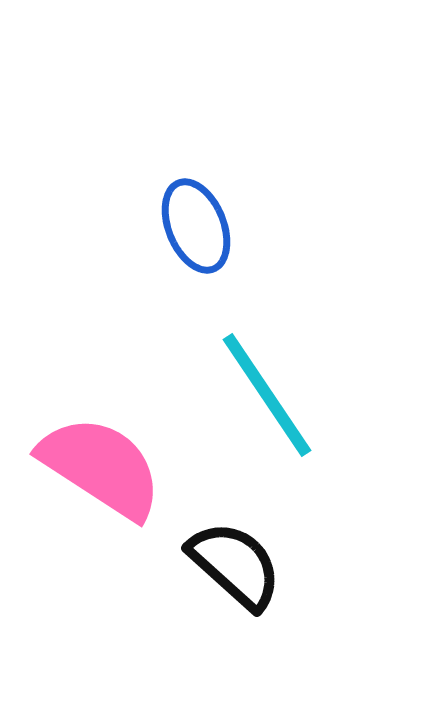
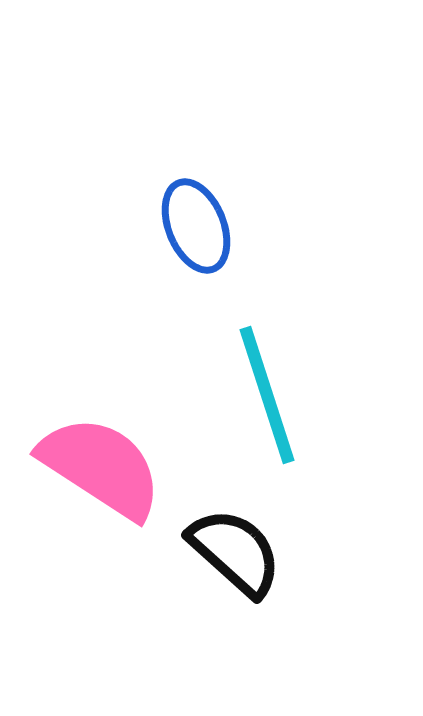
cyan line: rotated 16 degrees clockwise
black semicircle: moved 13 px up
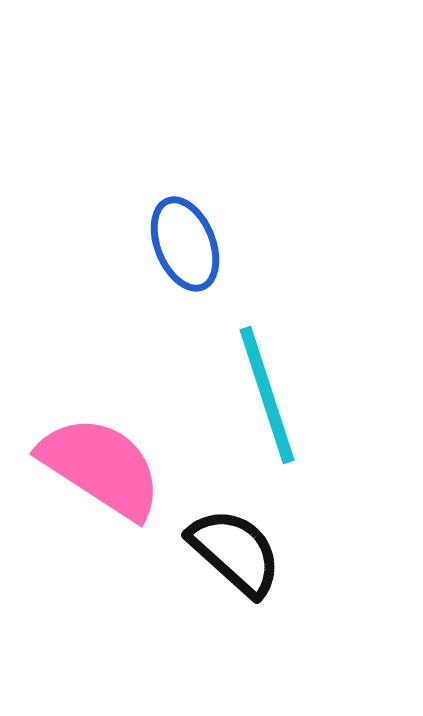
blue ellipse: moved 11 px left, 18 px down
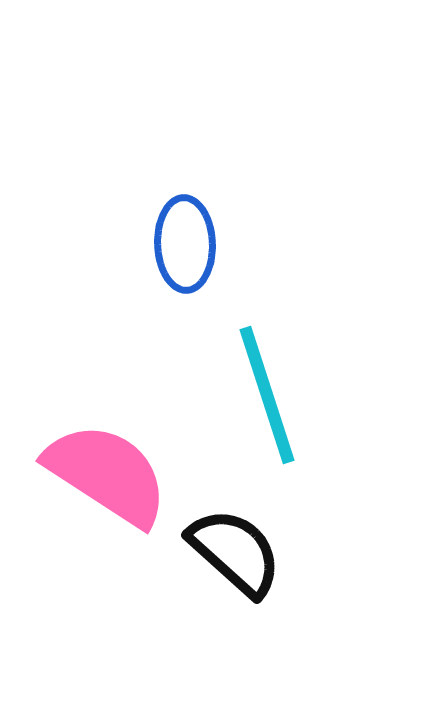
blue ellipse: rotated 20 degrees clockwise
pink semicircle: moved 6 px right, 7 px down
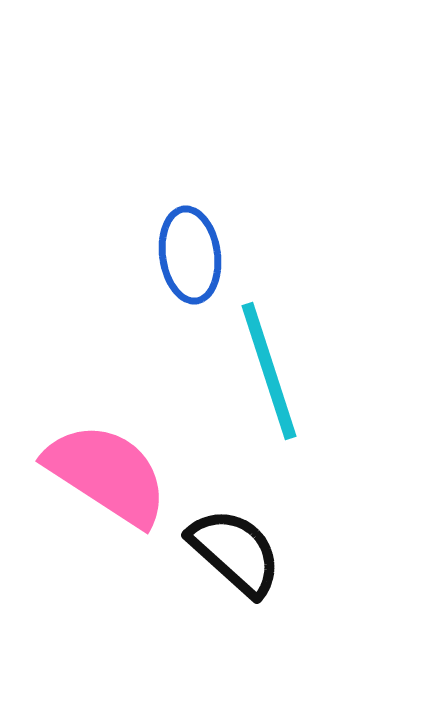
blue ellipse: moved 5 px right, 11 px down; rotated 6 degrees counterclockwise
cyan line: moved 2 px right, 24 px up
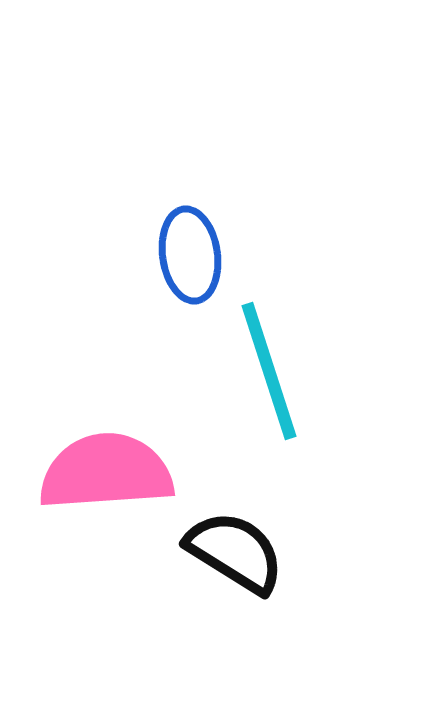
pink semicircle: moved 1 px left, 2 px up; rotated 37 degrees counterclockwise
black semicircle: rotated 10 degrees counterclockwise
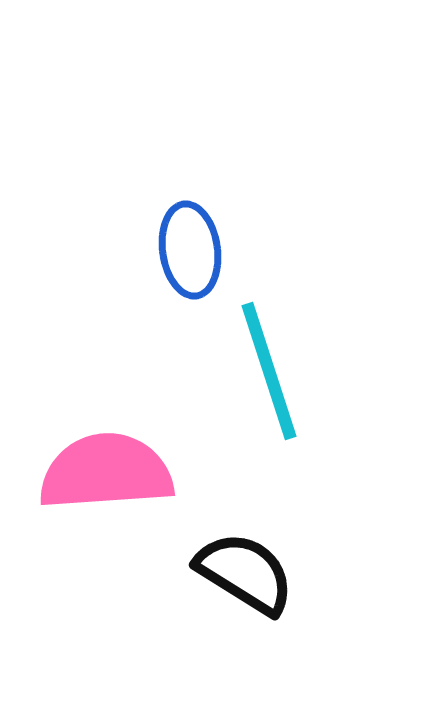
blue ellipse: moved 5 px up
black semicircle: moved 10 px right, 21 px down
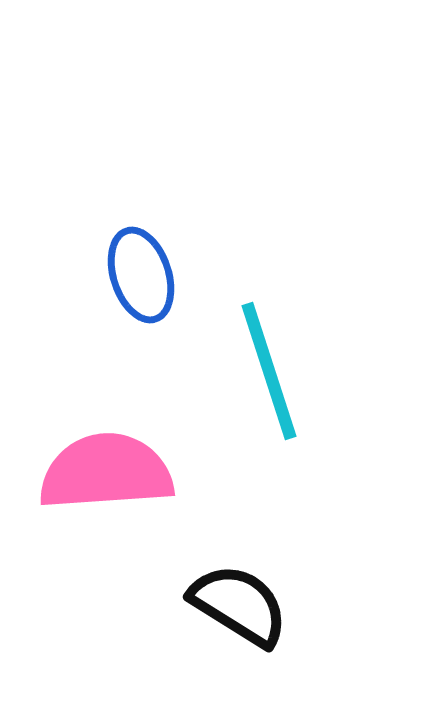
blue ellipse: moved 49 px left, 25 px down; rotated 10 degrees counterclockwise
black semicircle: moved 6 px left, 32 px down
